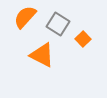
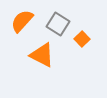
orange semicircle: moved 3 px left, 4 px down
orange square: moved 1 px left
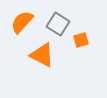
orange semicircle: moved 1 px down
orange square: moved 1 px left, 1 px down; rotated 28 degrees clockwise
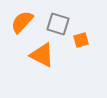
gray square: rotated 15 degrees counterclockwise
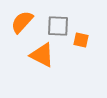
gray square: moved 2 px down; rotated 15 degrees counterclockwise
orange square: rotated 28 degrees clockwise
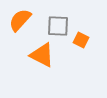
orange semicircle: moved 2 px left, 2 px up
orange square: rotated 14 degrees clockwise
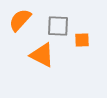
orange square: moved 1 px right; rotated 28 degrees counterclockwise
